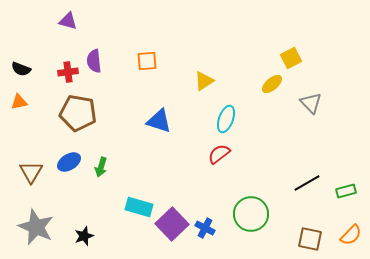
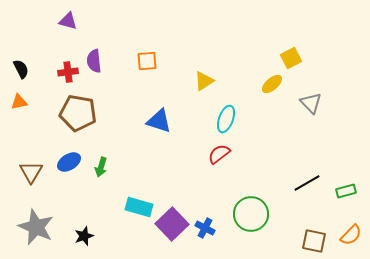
black semicircle: rotated 138 degrees counterclockwise
brown square: moved 4 px right, 2 px down
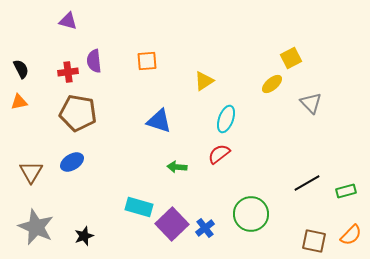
blue ellipse: moved 3 px right
green arrow: moved 76 px right; rotated 78 degrees clockwise
blue cross: rotated 24 degrees clockwise
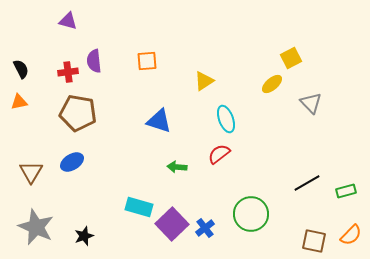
cyan ellipse: rotated 40 degrees counterclockwise
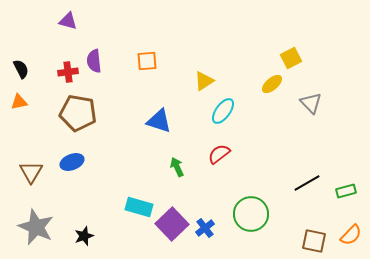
cyan ellipse: moved 3 px left, 8 px up; rotated 56 degrees clockwise
blue ellipse: rotated 10 degrees clockwise
green arrow: rotated 60 degrees clockwise
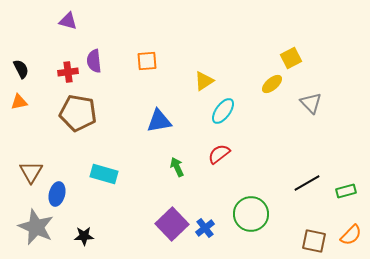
blue triangle: rotated 28 degrees counterclockwise
blue ellipse: moved 15 px left, 32 px down; rotated 55 degrees counterclockwise
cyan rectangle: moved 35 px left, 33 px up
black star: rotated 18 degrees clockwise
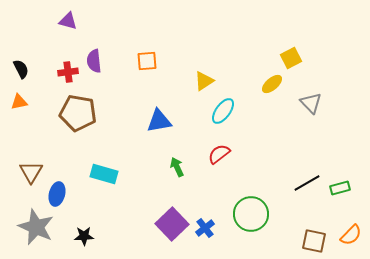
green rectangle: moved 6 px left, 3 px up
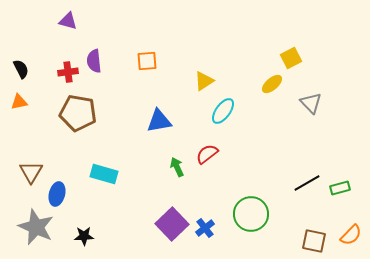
red semicircle: moved 12 px left
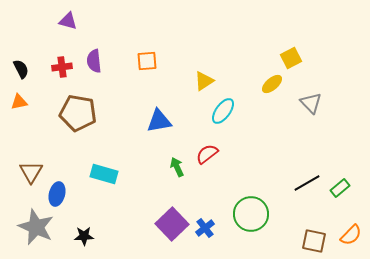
red cross: moved 6 px left, 5 px up
green rectangle: rotated 24 degrees counterclockwise
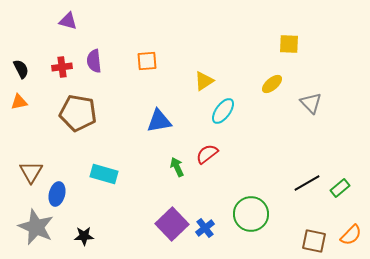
yellow square: moved 2 px left, 14 px up; rotated 30 degrees clockwise
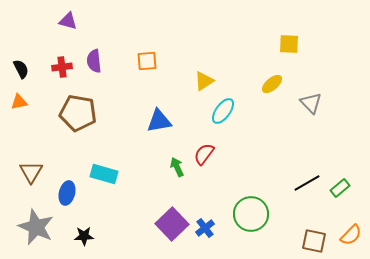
red semicircle: moved 3 px left; rotated 15 degrees counterclockwise
blue ellipse: moved 10 px right, 1 px up
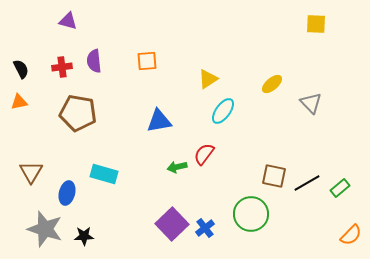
yellow square: moved 27 px right, 20 px up
yellow triangle: moved 4 px right, 2 px up
green arrow: rotated 78 degrees counterclockwise
gray star: moved 9 px right, 2 px down; rotated 6 degrees counterclockwise
brown square: moved 40 px left, 65 px up
